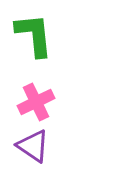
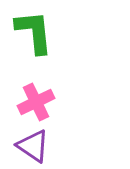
green L-shape: moved 3 px up
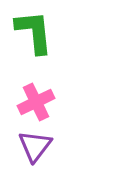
purple triangle: moved 2 px right; rotated 33 degrees clockwise
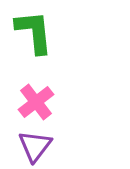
pink cross: rotated 12 degrees counterclockwise
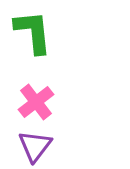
green L-shape: moved 1 px left
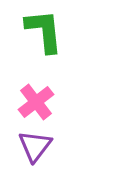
green L-shape: moved 11 px right, 1 px up
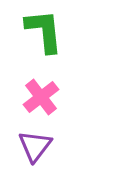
pink cross: moved 5 px right, 5 px up
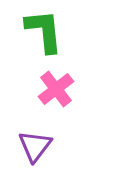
pink cross: moved 15 px right, 8 px up
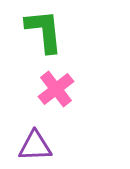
purple triangle: rotated 51 degrees clockwise
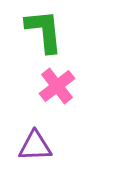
pink cross: moved 1 px right, 3 px up
